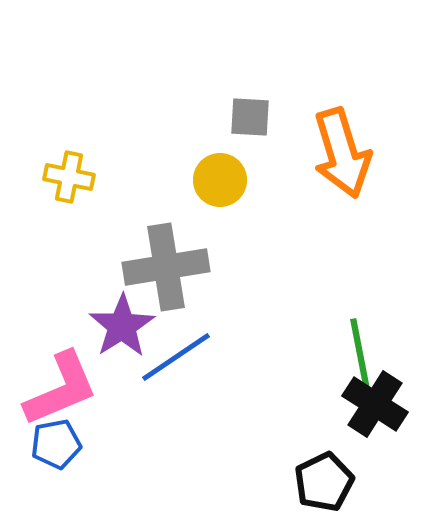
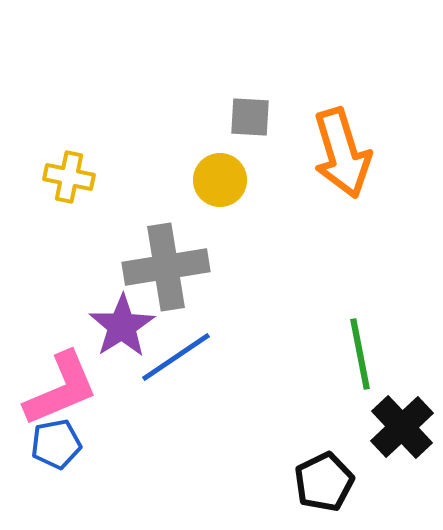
black cross: moved 27 px right, 23 px down; rotated 14 degrees clockwise
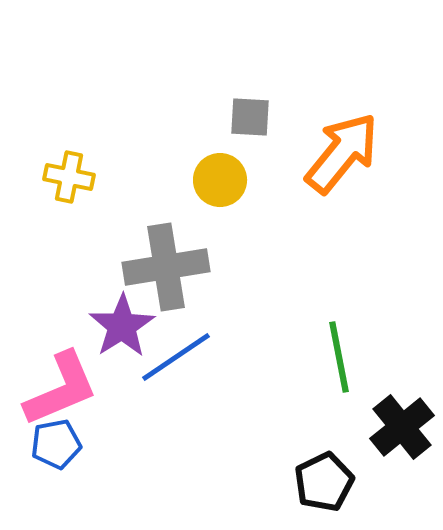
orange arrow: rotated 124 degrees counterclockwise
green line: moved 21 px left, 3 px down
black cross: rotated 4 degrees clockwise
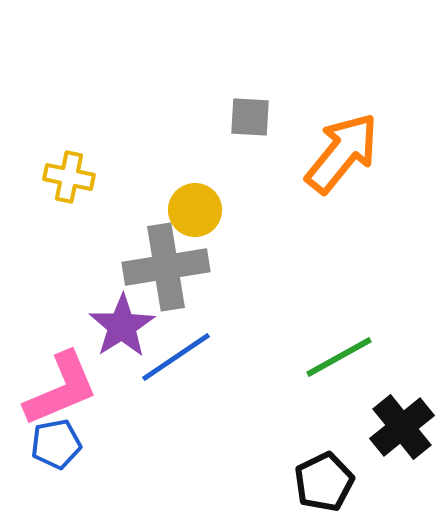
yellow circle: moved 25 px left, 30 px down
green line: rotated 72 degrees clockwise
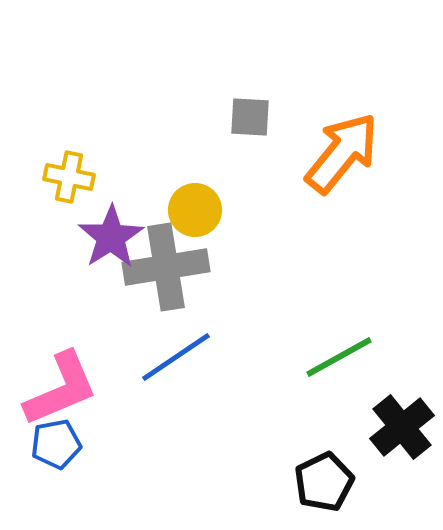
purple star: moved 11 px left, 89 px up
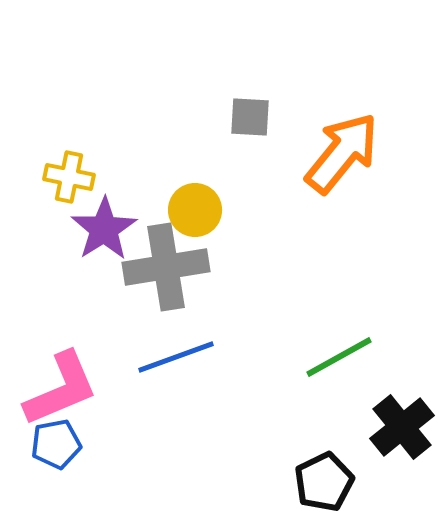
purple star: moved 7 px left, 8 px up
blue line: rotated 14 degrees clockwise
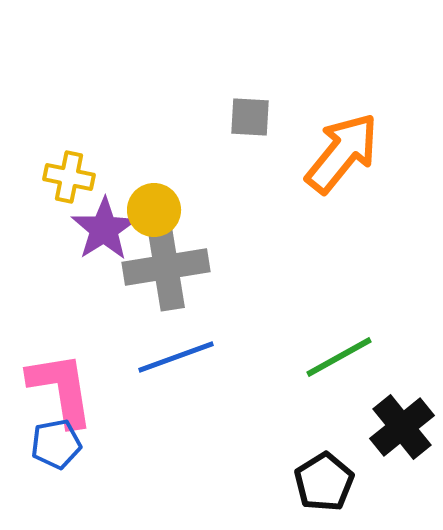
yellow circle: moved 41 px left
pink L-shape: rotated 76 degrees counterclockwise
black pentagon: rotated 6 degrees counterclockwise
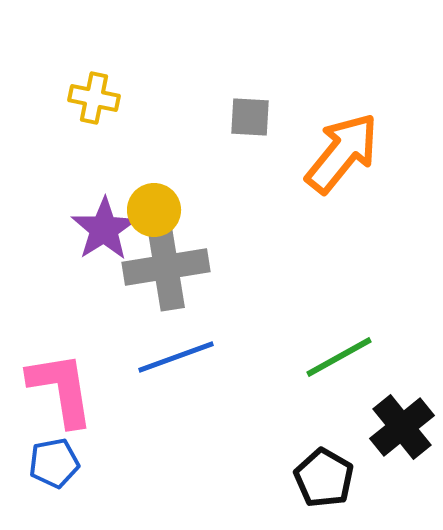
yellow cross: moved 25 px right, 79 px up
blue pentagon: moved 2 px left, 19 px down
black pentagon: moved 4 px up; rotated 10 degrees counterclockwise
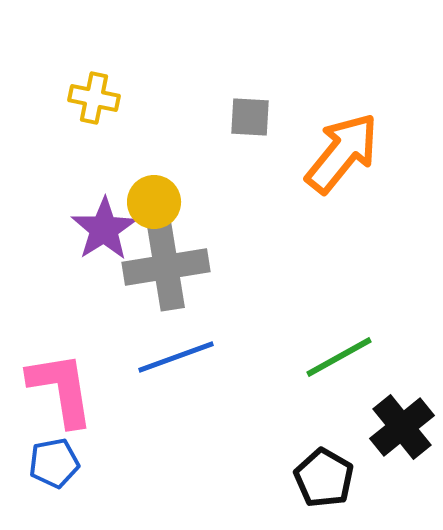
yellow circle: moved 8 px up
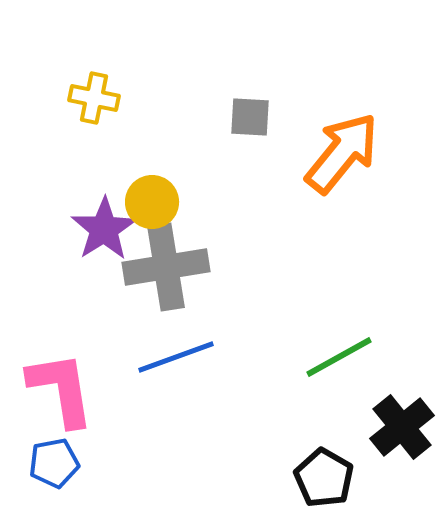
yellow circle: moved 2 px left
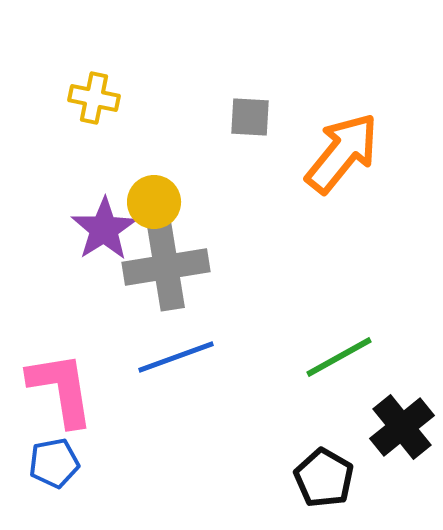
yellow circle: moved 2 px right
